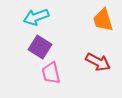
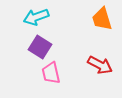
orange trapezoid: moved 1 px left, 1 px up
red arrow: moved 2 px right, 3 px down
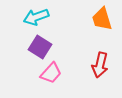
red arrow: rotated 75 degrees clockwise
pink trapezoid: rotated 125 degrees counterclockwise
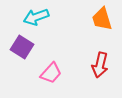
purple square: moved 18 px left
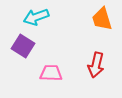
purple square: moved 1 px right, 1 px up
red arrow: moved 4 px left
pink trapezoid: rotated 130 degrees counterclockwise
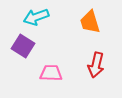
orange trapezoid: moved 12 px left, 3 px down
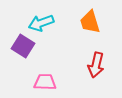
cyan arrow: moved 5 px right, 6 px down
pink trapezoid: moved 6 px left, 9 px down
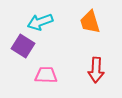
cyan arrow: moved 1 px left, 1 px up
red arrow: moved 5 px down; rotated 10 degrees counterclockwise
pink trapezoid: moved 1 px right, 7 px up
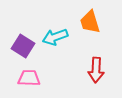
cyan arrow: moved 15 px right, 15 px down
pink trapezoid: moved 17 px left, 3 px down
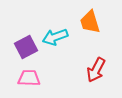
purple square: moved 3 px right, 1 px down; rotated 30 degrees clockwise
red arrow: rotated 25 degrees clockwise
